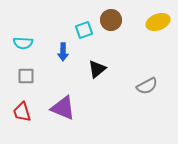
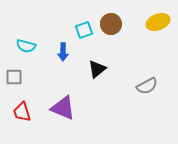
brown circle: moved 4 px down
cyan semicircle: moved 3 px right, 3 px down; rotated 12 degrees clockwise
gray square: moved 12 px left, 1 px down
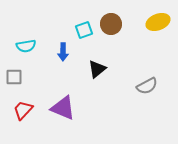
cyan semicircle: rotated 24 degrees counterclockwise
red trapezoid: moved 1 px right, 2 px up; rotated 60 degrees clockwise
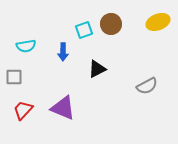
black triangle: rotated 12 degrees clockwise
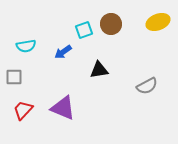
blue arrow: rotated 54 degrees clockwise
black triangle: moved 2 px right, 1 px down; rotated 18 degrees clockwise
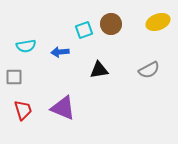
blue arrow: moved 3 px left; rotated 30 degrees clockwise
gray semicircle: moved 2 px right, 16 px up
red trapezoid: rotated 120 degrees clockwise
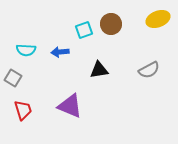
yellow ellipse: moved 3 px up
cyan semicircle: moved 4 px down; rotated 12 degrees clockwise
gray square: moved 1 px left, 1 px down; rotated 30 degrees clockwise
purple triangle: moved 7 px right, 2 px up
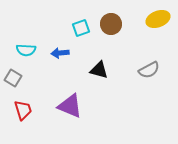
cyan square: moved 3 px left, 2 px up
blue arrow: moved 1 px down
black triangle: rotated 24 degrees clockwise
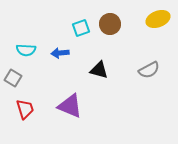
brown circle: moved 1 px left
red trapezoid: moved 2 px right, 1 px up
